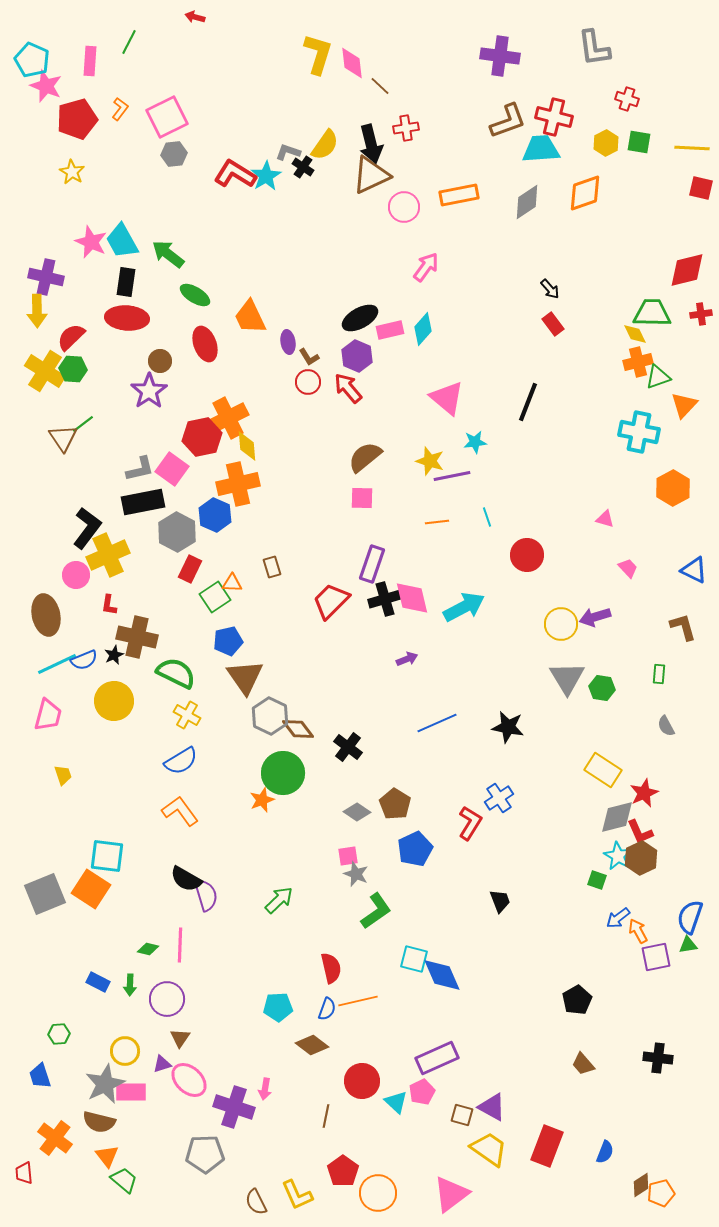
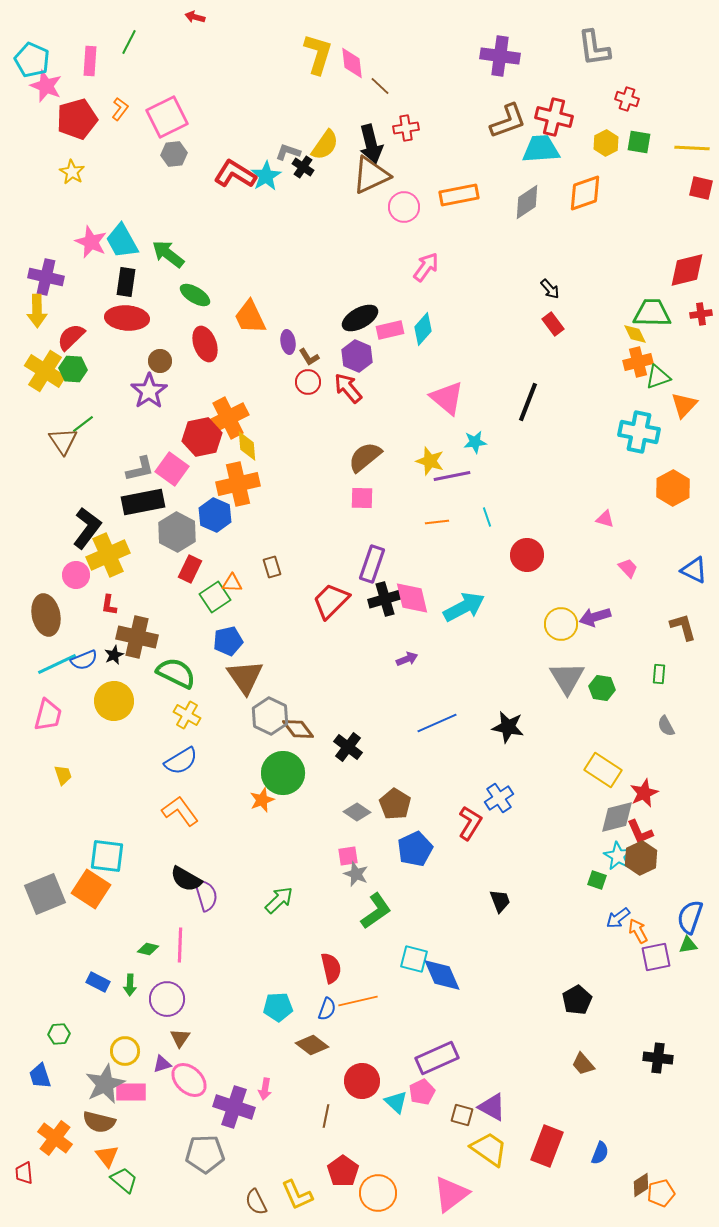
brown triangle at (63, 438): moved 3 px down
blue semicircle at (605, 1152): moved 5 px left, 1 px down
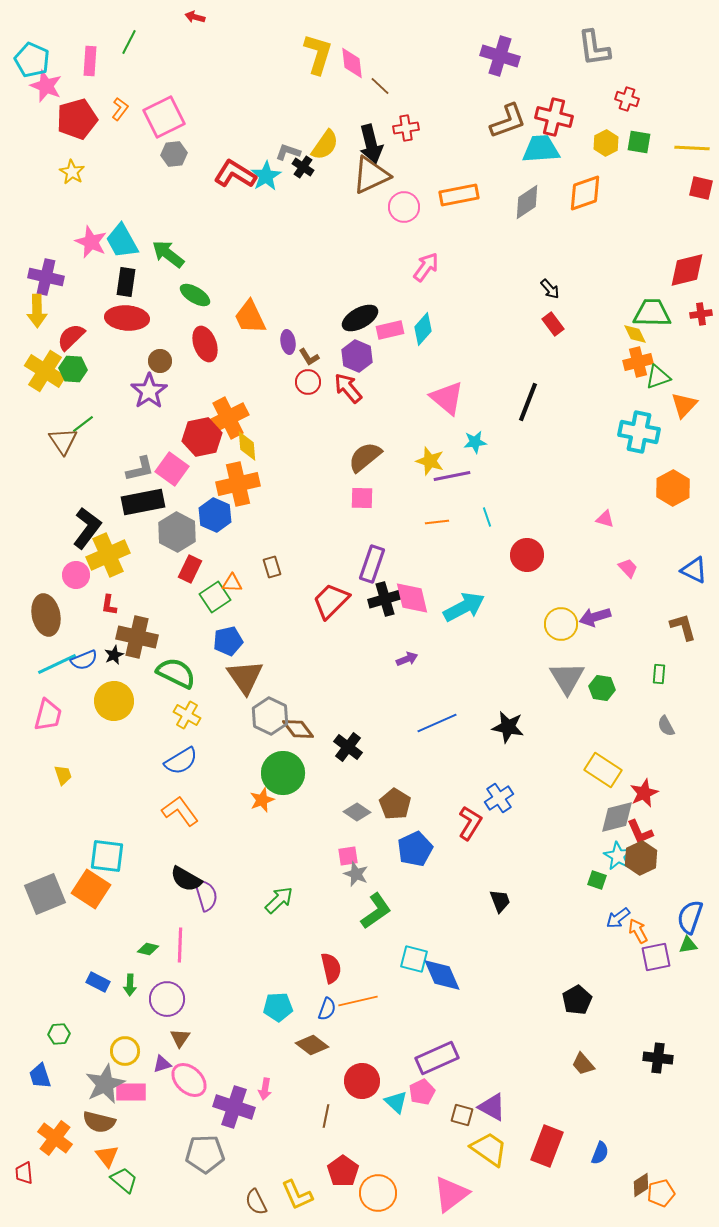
purple cross at (500, 56): rotated 9 degrees clockwise
pink square at (167, 117): moved 3 px left
